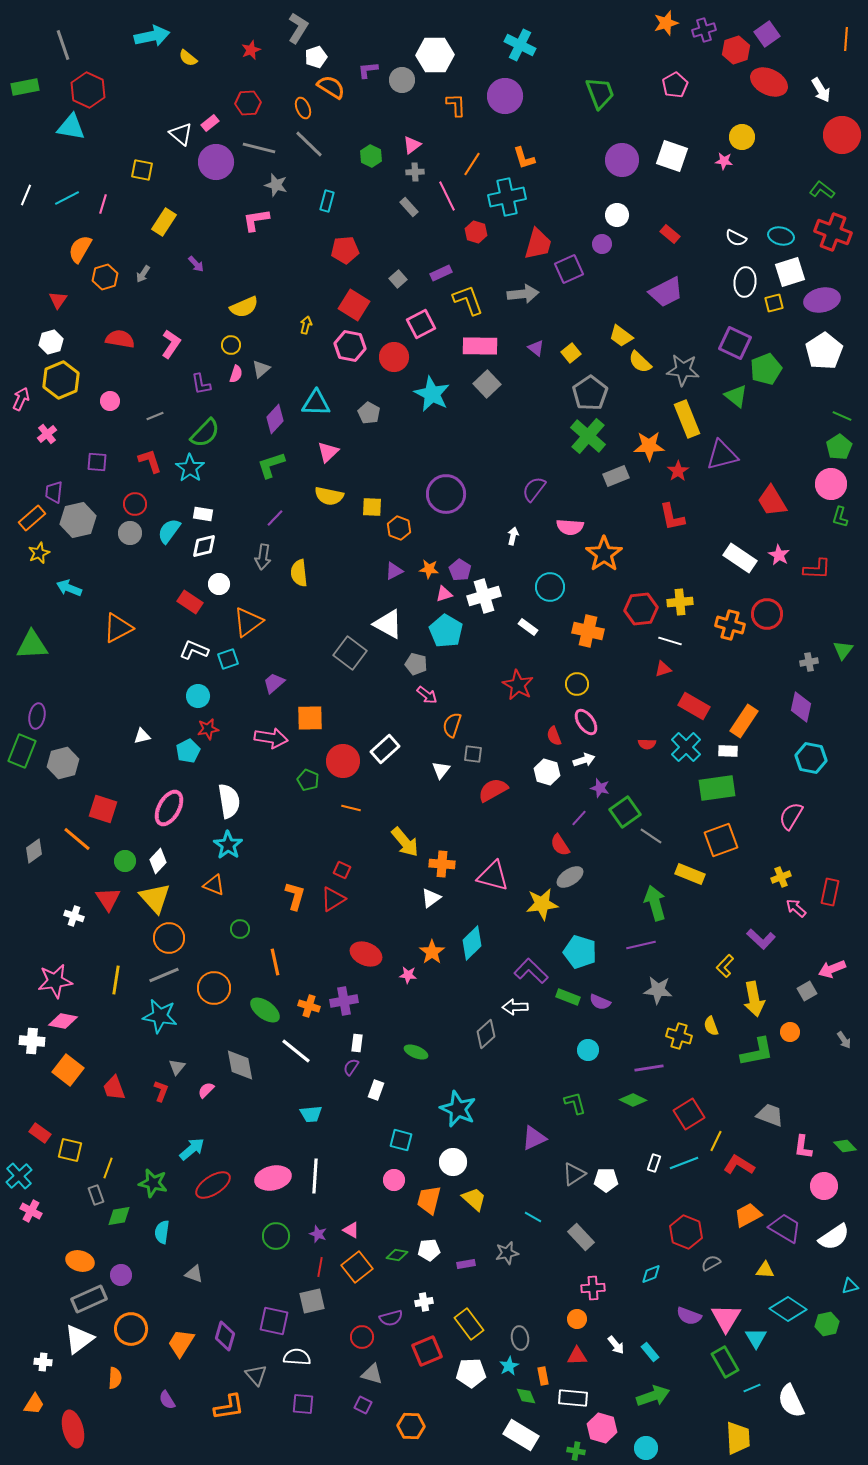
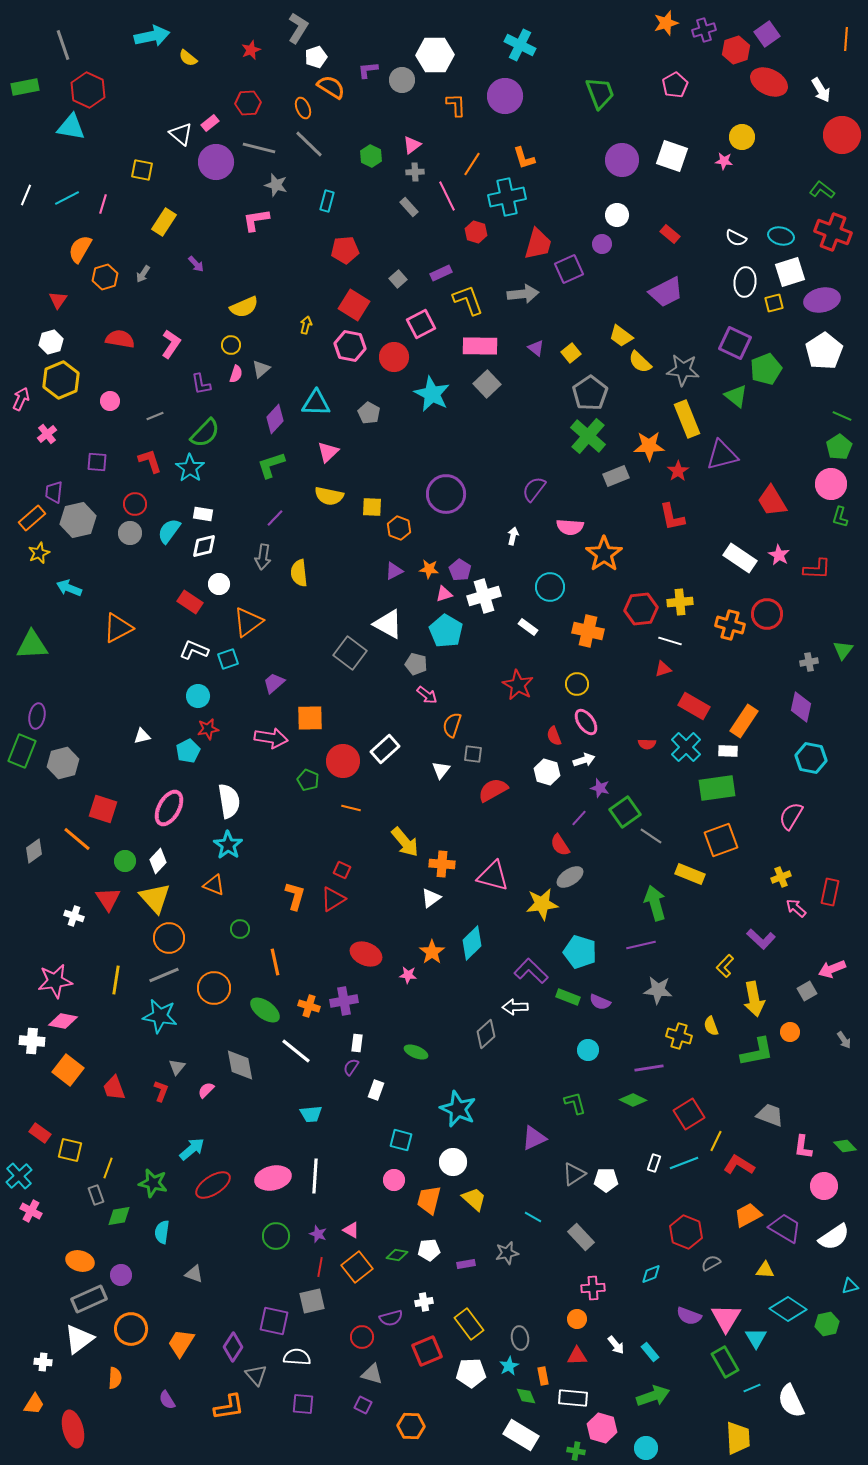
purple diamond at (225, 1336): moved 8 px right, 11 px down; rotated 16 degrees clockwise
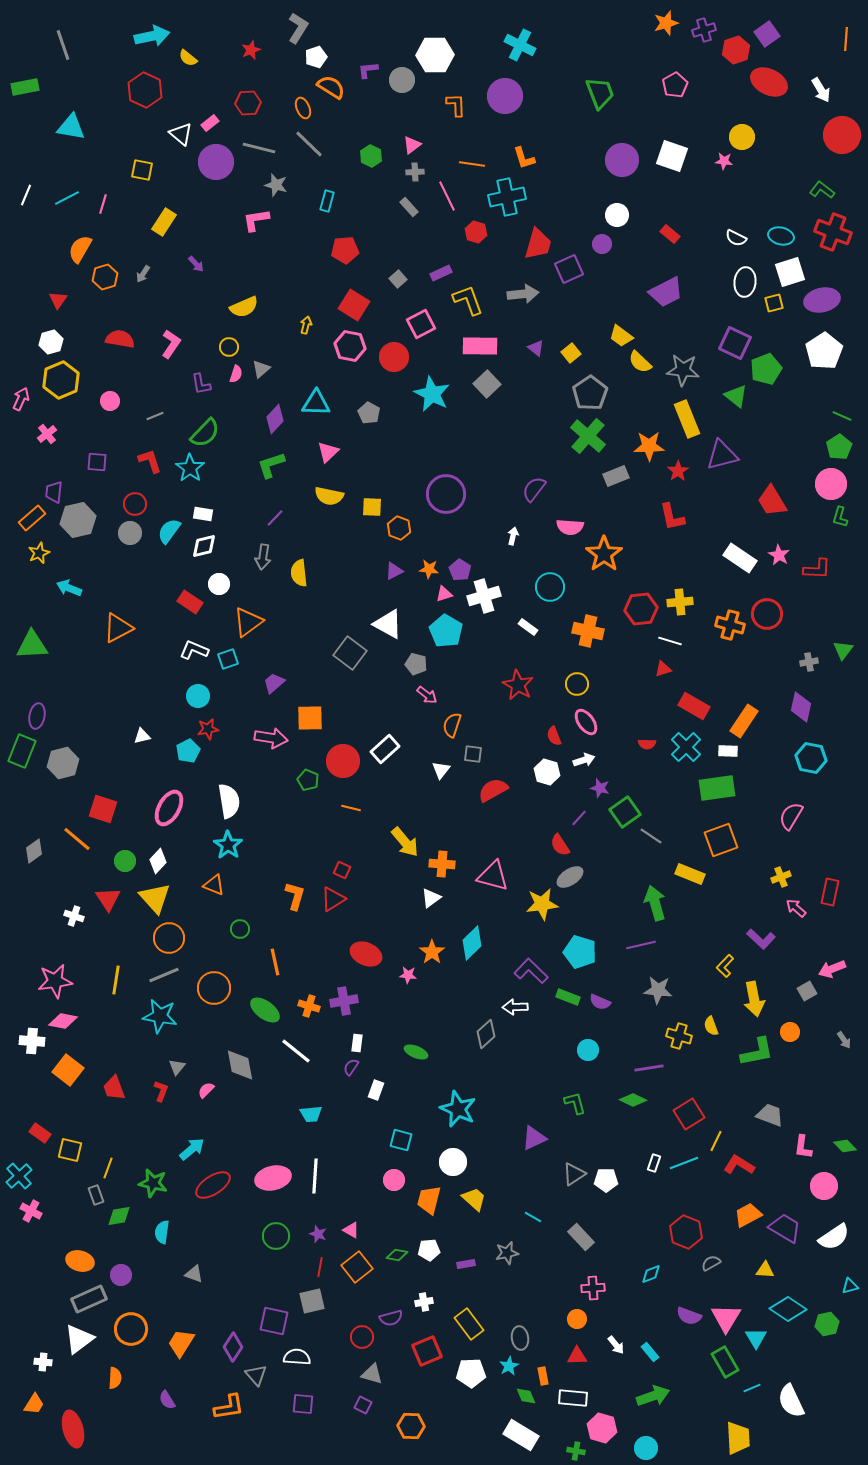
red hexagon at (88, 90): moved 57 px right
orange line at (472, 164): rotated 65 degrees clockwise
yellow circle at (231, 345): moved 2 px left, 2 px down
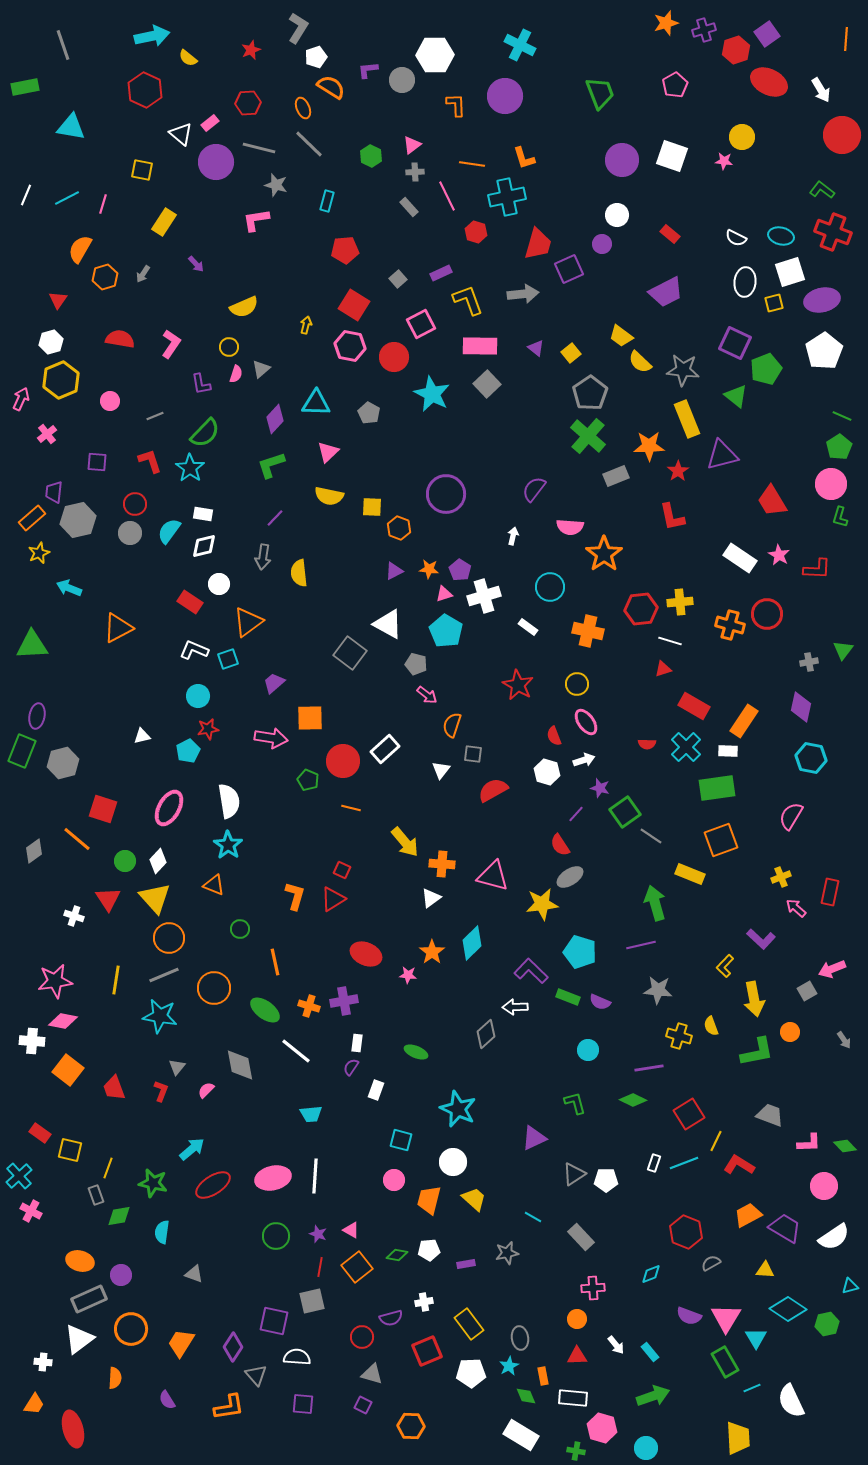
purple line at (579, 818): moved 3 px left, 4 px up
pink L-shape at (803, 1147): moved 6 px right, 4 px up; rotated 100 degrees counterclockwise
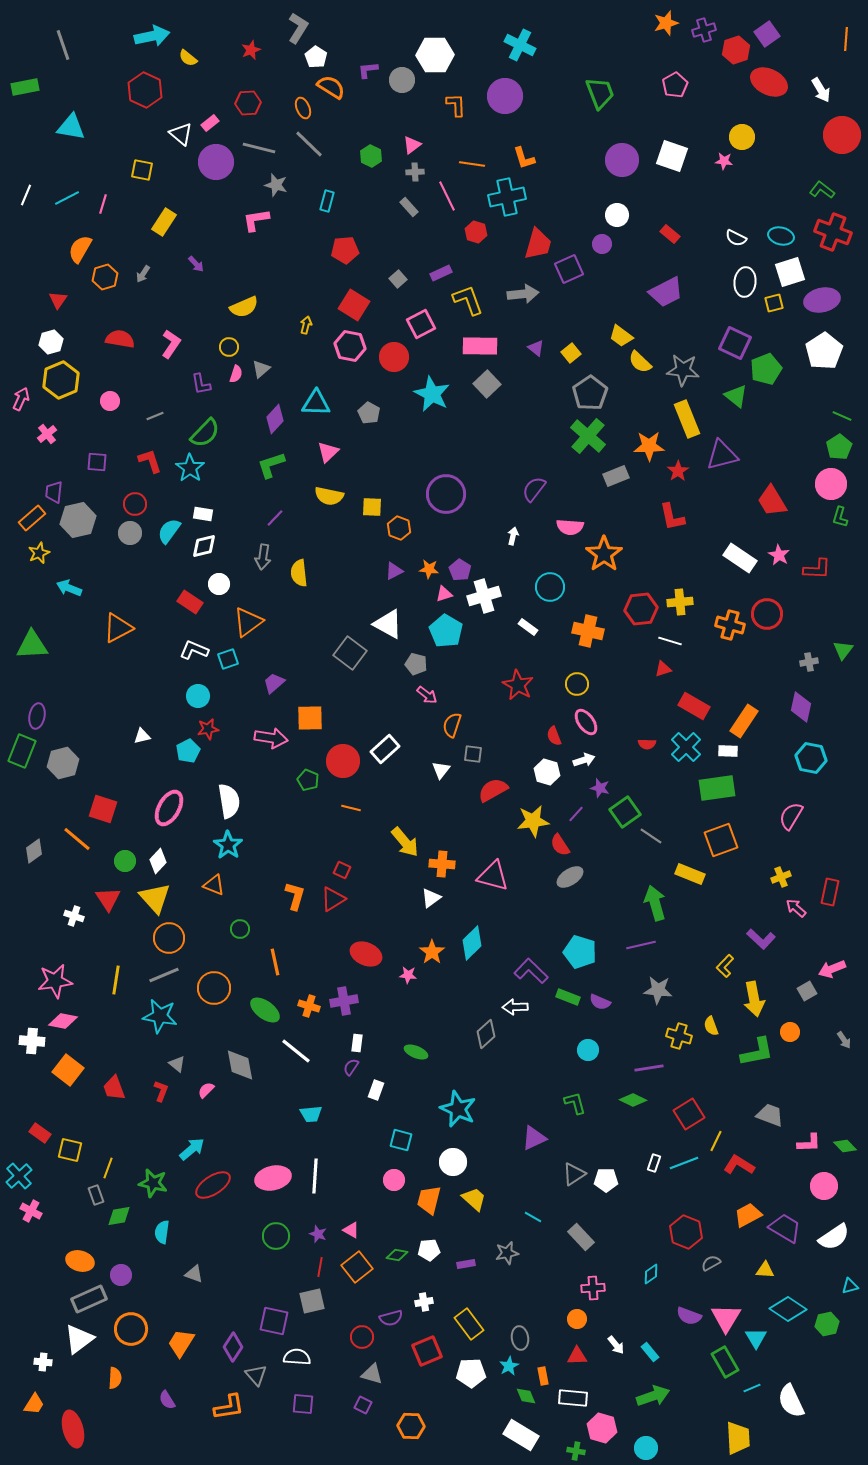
white pentagon at (316, 57): rotated 20 degrees counterclockwise
yellow star at (542, 904): moved 9 px left, 83 px up
gray triangle at (177, 1067): moved 3 px up; rotated 30 degrees counterclockwise
cyan diamond at (651, 1274): rotated 15 degrees counterclockwise
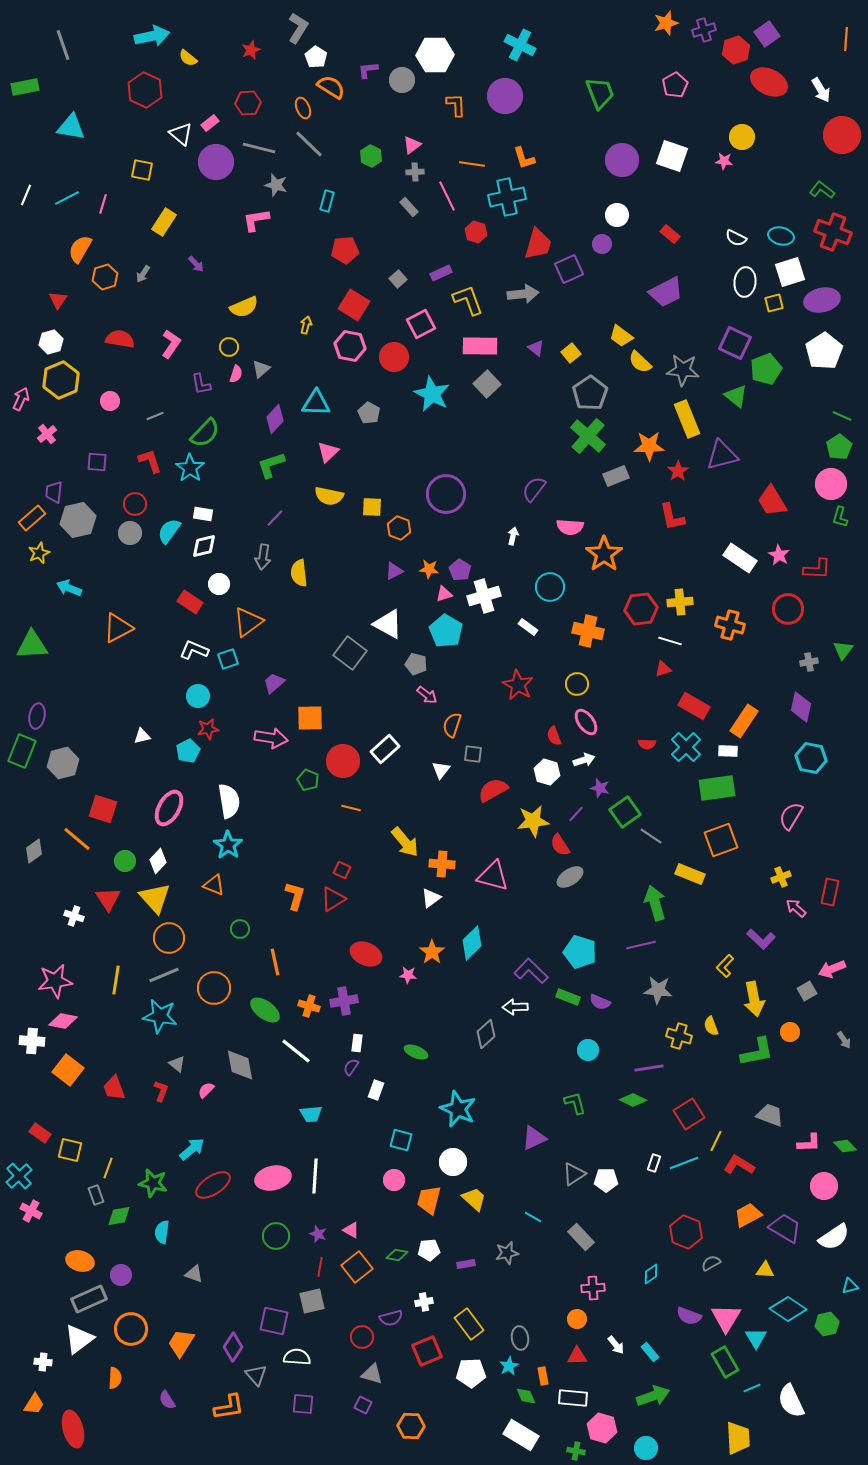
red circle at (767, 614): moved 21 px right, 5 px up
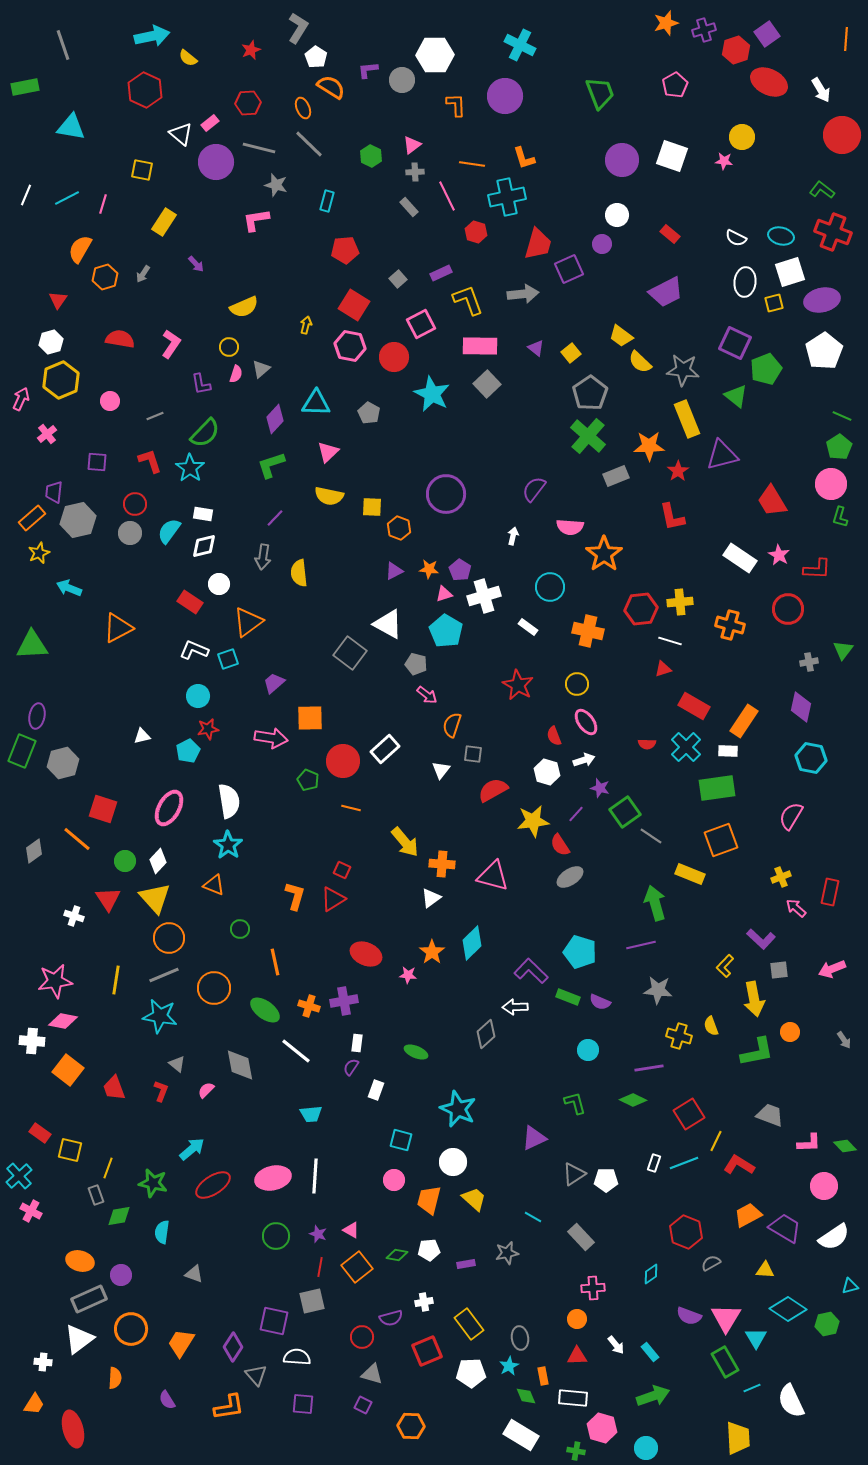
gray square at (807, 991): moved 28 px left, 21 px up; rotated 24 degrees clockwise
